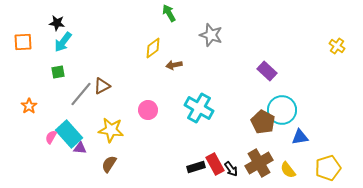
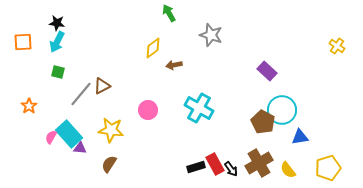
cyan arrow: moved 6 px left; rotated 10 degrees counterclockwise
green square: rotated 24 degrees clockwise
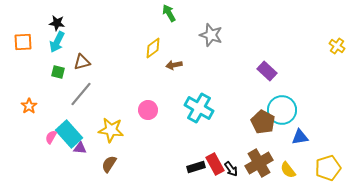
brown triangle: moved 20 px left, 24 px up; rotated 12 degrees clockwise
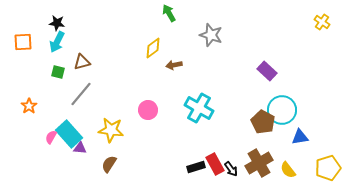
yellow cross: moved 15 px left, 24 px up
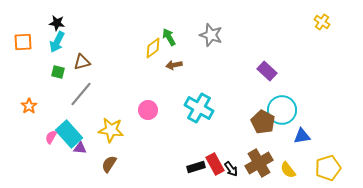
green arrow: moved 24 px down
blue triangle: moved 2 px right, 1 px up
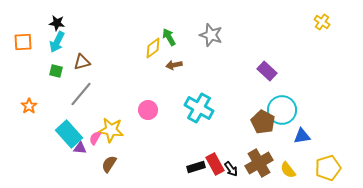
green square: moved 2 px left, 1 px up
pink semicircle: moved 44 px right, 1 px down
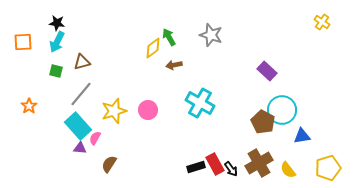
cyan cross: moved 1 px right, 5 px up
yellow star: moved 3 px right, 19 px up; rotated 25 degrees counterclockwise
cyan rectangle: moved 9 px right, 8 px up
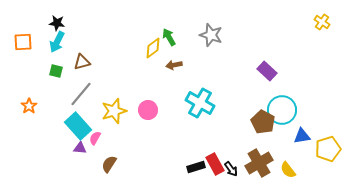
yellow pentagon: moved 19 px up
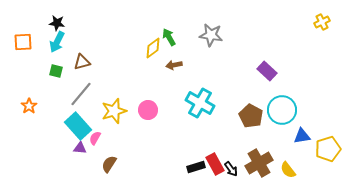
yellow cross: rotated 28 degrees clockwise
gray star: rotated 10 degrees counterclockwise
brown pentagon: moved 12 px left, 6 px up
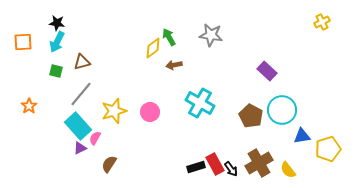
pink circle: moved 2 px right, 2 px down
purple triangle: rotated 32 degrees counterclockwise
